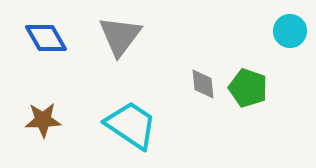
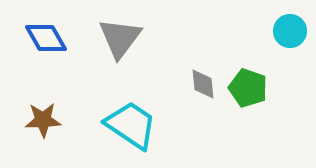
gray triangle: moved 2 px down
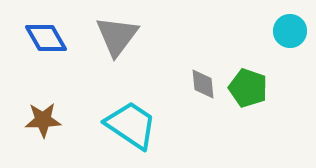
gray triangle: moved 3 px left, 2 px up
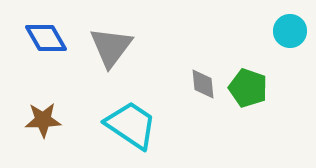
gray triangle: moved 6 px left, 11 px down
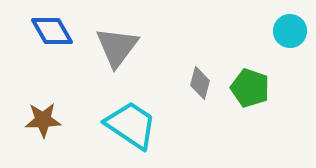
blue diamond: moved 6 px right, 7 px up
gray triangle: moved 6 px right
gray diamond: moved 3 px left, 1 px up; rotated 20 degrees clockwise
green pentagon: moved 2 px right
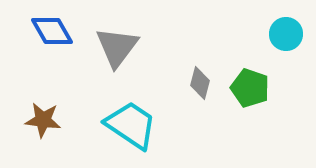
cyan circle: moved 4 px left, 3 px down
brown star: rotated 9 degrees clockwise
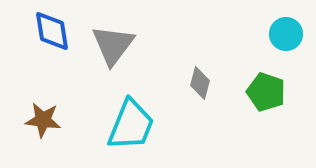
blue diamond: rotated 21 degrees clockwise
gray triangle: moved 4 px left, 2 px up
green pentagon: moved 16 px right, 4 px down
cyan trapezoid: rotated 78 degrees clockwise
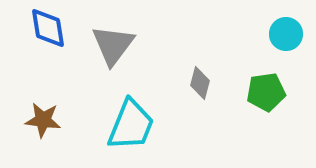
blue diamond: moved 4 px left, 3 px up
green pentagon: rotated 27 degrees counterclockwise
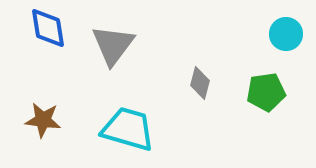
cyan trapezoid: moved 3 px left, 4 px down; rotated 96 degrees counterclockwise
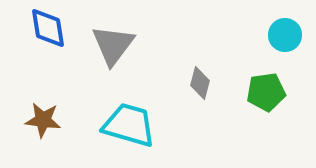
cyan circle: moved 1 px left, 1 px down
cyan trapezoid: moved 1 px right, 4 px up
